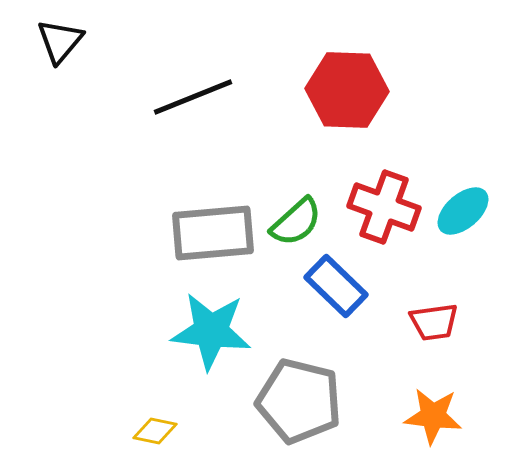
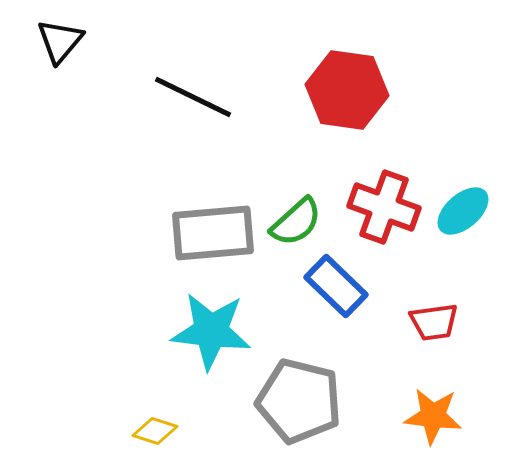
red hexagon: rotated 6 degrees clockwise
black line: rotated 48 degrees clockwise
yellow diamond: rotated 6 degrees clockwise
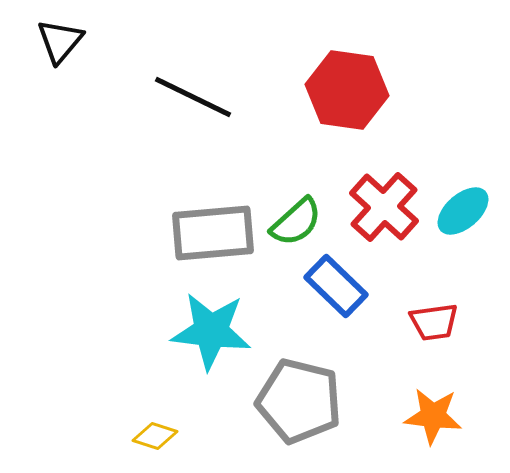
red cross: rotated 22 degrees clockwise
yellow diamond: moved 5 px down
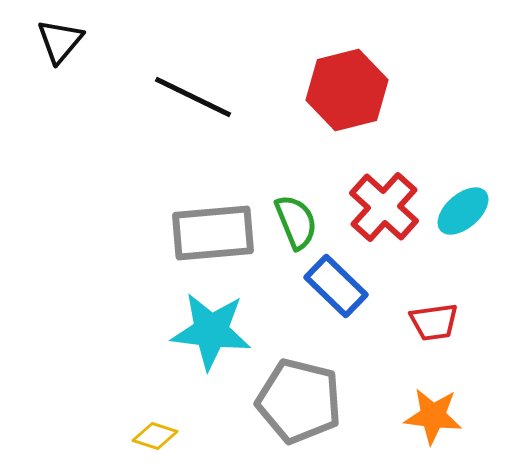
red hexagon: rotated 22 degrees counterclockwise
green semicircle: rotated 70 degrees counterclockwise
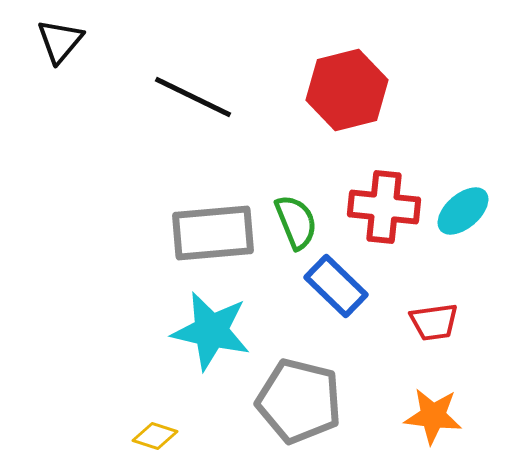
red cross: rotated 36 degrees counterclockwise
cyan star: rotated 6 degrees clockwise
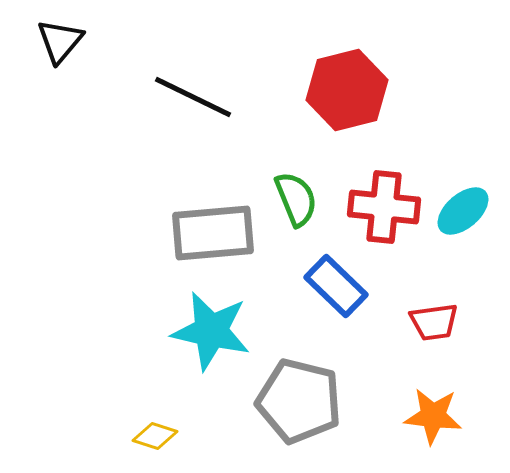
green semicircle: moved 23 px up
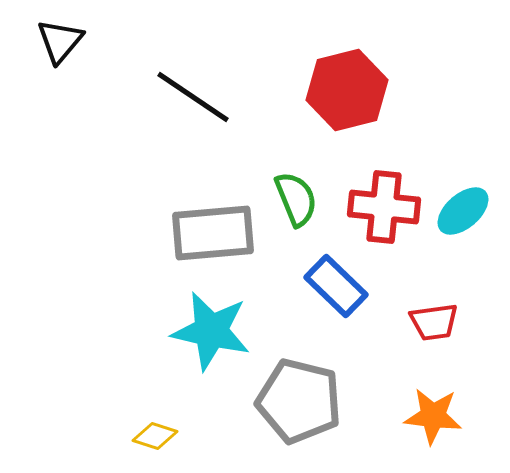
black line: rotated 8 degrees clockwise
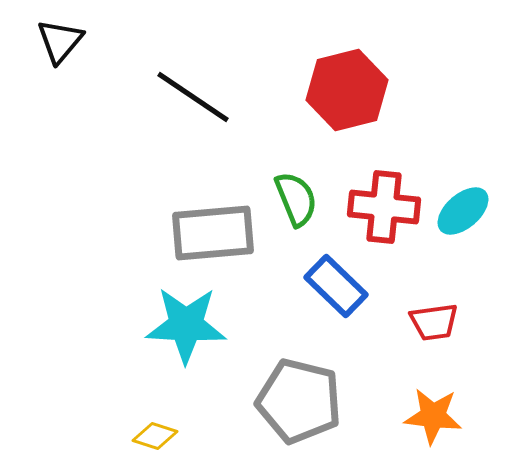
cyan star: moved 25 px left, 6 px up; rotated 10 degrees counterclockwise
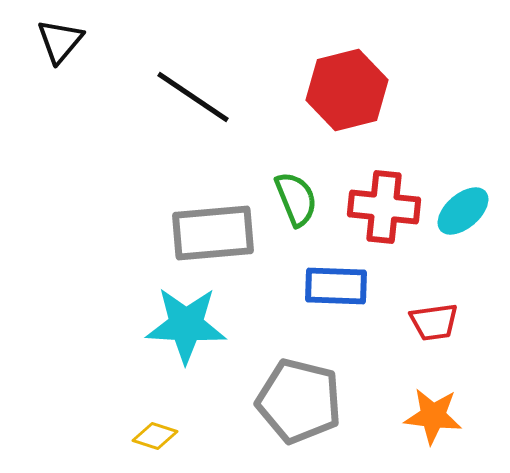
blue rectangle: rotated 42 degrees counterclockwise
